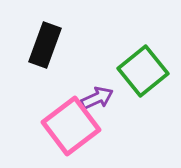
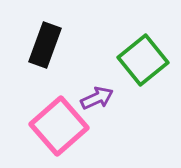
green square: moved 11 px up
pink square: moved 12 px left; rotated 4 degrees counterclockwise
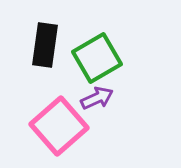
black rectangle: rotated 12 degrees counterclockwise
green square: moved 46 px left, 2 px up; rotated 9 degrees clockwise
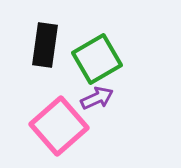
green square: moved 1 px down
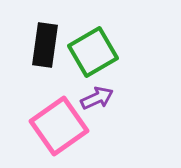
green square: moved 4 px left, 7 px up
pink square: rotated 6 degrees clockwise
